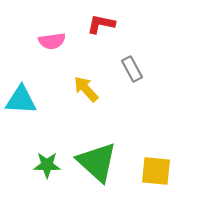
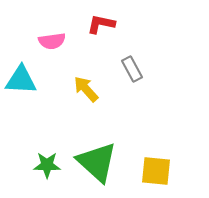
cyan triangle: moved 20 px up
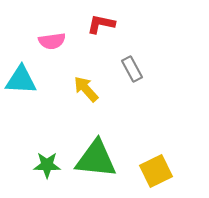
green triangle: moved 1 px left, 3 px up; rotated 36 degrees counterclockwise
yellow square: rotated 32 degrees counterclockwise
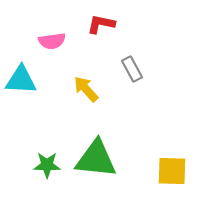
yellow square: moved 16 px right; rotated 28 degrees clockwise
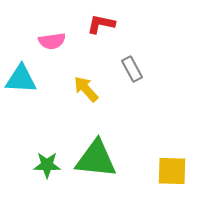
cyan triangle: moved 1 px up
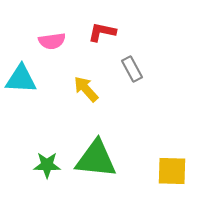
red L-shape: moved 1 px right, 8 px down
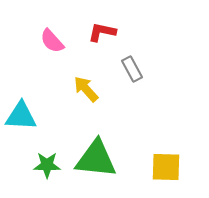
pink semicircle: rotated 56 degrees clockwise
cyan triangle: moved 37 px down
yellow square: moved 6 px left, 4 px up
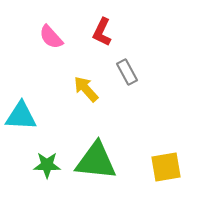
red L-shape: rotated 76 degrees counterclockwise
pink semicircle: moved 1 px left, 4 px up
gray rectangle: moved 5 px left, 3 px down
green triangle: moved 2 px down
yellow square: rotated 12 degrees counterclockwise
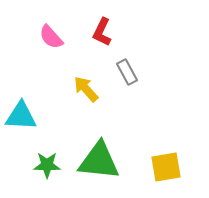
green triangle: moved 3 px right
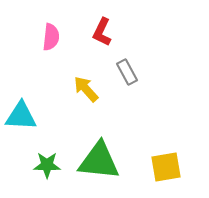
pink semicircle: rotated 132 degrees counterclockwise
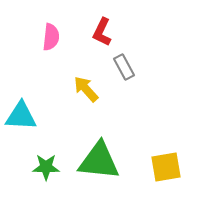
gray rectangle: moved 3 px left, 5 px up
green star: moved 1 px left, 2 px down
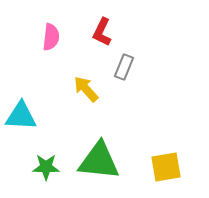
gray rectangle: rotated 50 degrees clockwise
